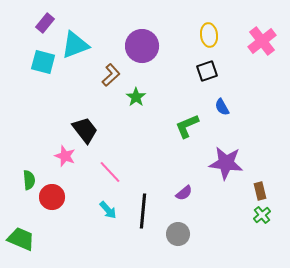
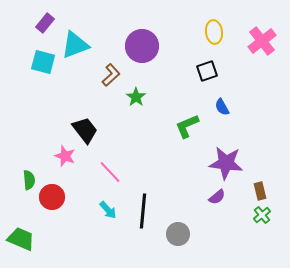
yellow ellipse: moved 5 px right, 3 px up
purple semicircle: moved 33 px right, 4 px down
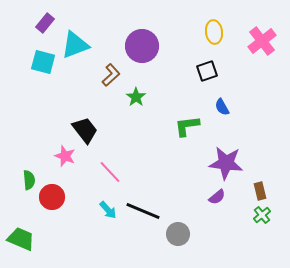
green L-shape: rotated 16 degrees clockwise
black line: rotated 72 degrees counterclockwise
